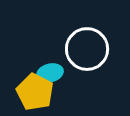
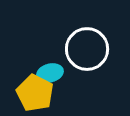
yellow pentagon: moved 1 px down
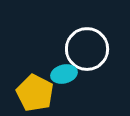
cyan ellipse: moved 14 px right, 1 px down
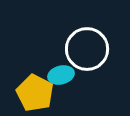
cyan ellipse: moved 3 px left, 1 px down
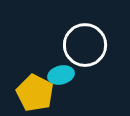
white circle: moved 2 px left, 4 px up
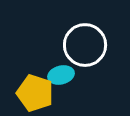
yellow pentagon: rotated 9 degrees counterclockwise
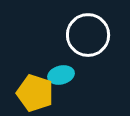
white circle: moved 3 px right, 10 px up
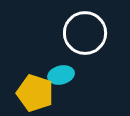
white circle: moved 3 px left, 2 px up
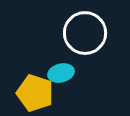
cyan ellipse: moved 2 px up
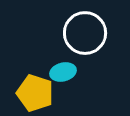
cyan ellipse: moved 2 px right, 1 px up
